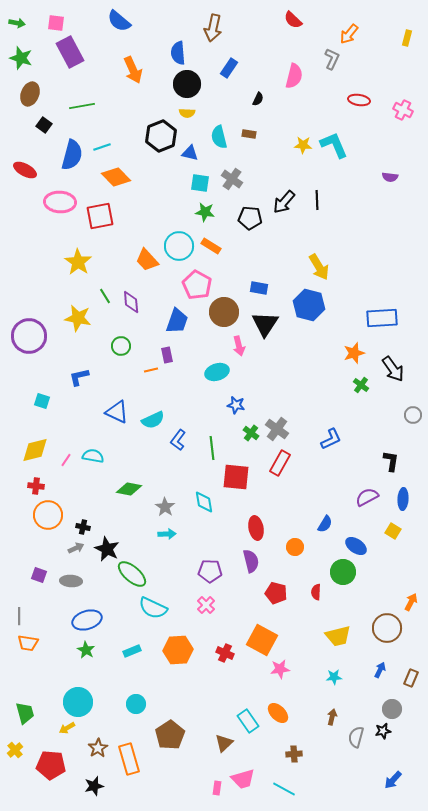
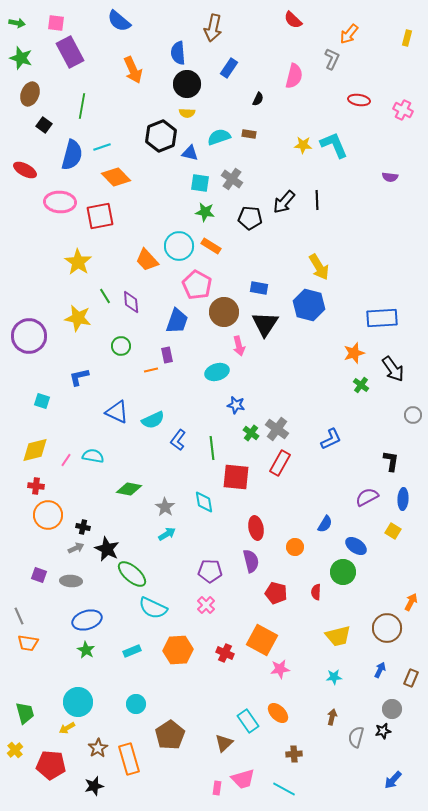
green line at (82, 106): rotated 70 degrees counterclockwise
cyan semicircle at (219, 137): rotated 85 degrees clockwise
cyan arrow at (167, 534): rotated 30 degrees counterclockwise
gray line at (19, 616): rotated 24 degrees counterclockwise
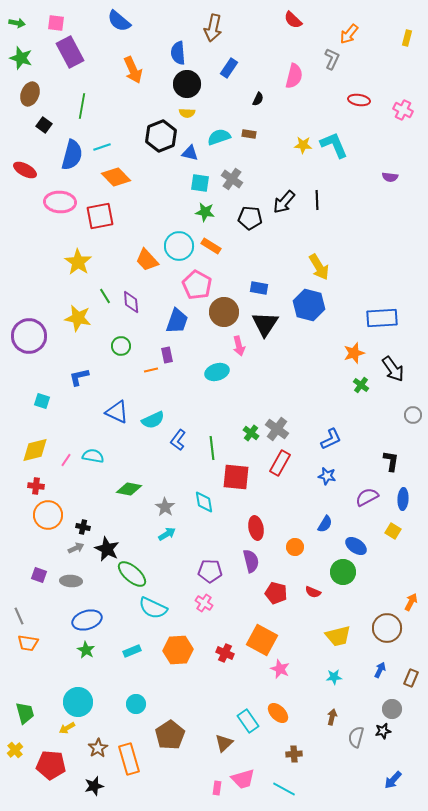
blue star at (236, 405): moved 91 px right, 71 px down
red semicircle at (316, 592): moved 3 px left; rotated 70 degrees counterclockwise
pink cross at (206, 605): moved 2 px left, 2 px up; rotated 12 degrees counterclockwise
pink star at (280, 669): rotated 30 degrees clockwise
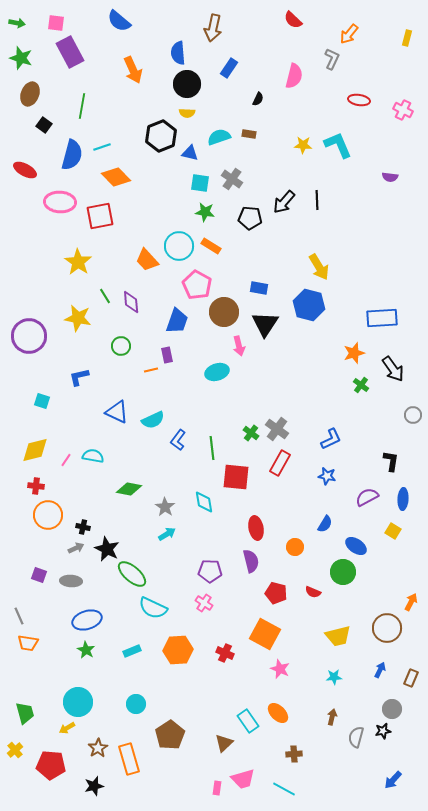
cyan L-shape at (334, 145): moved 4 px right
orange square at (262, 640): moved 3 px right, 6 px up
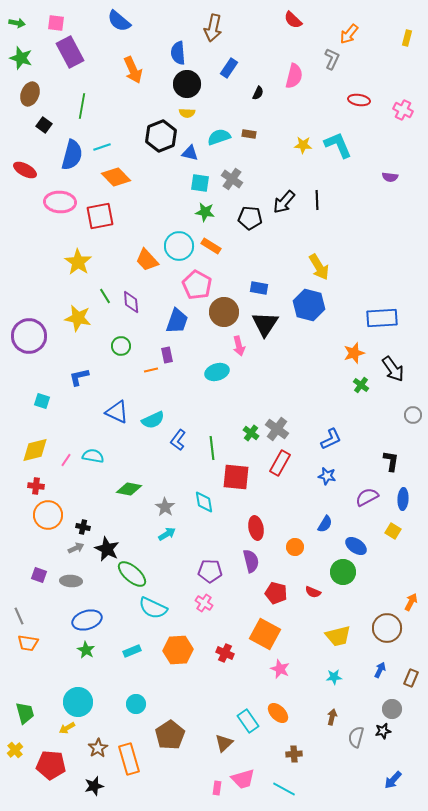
black semicircle at (258, 99): moved 6 px up
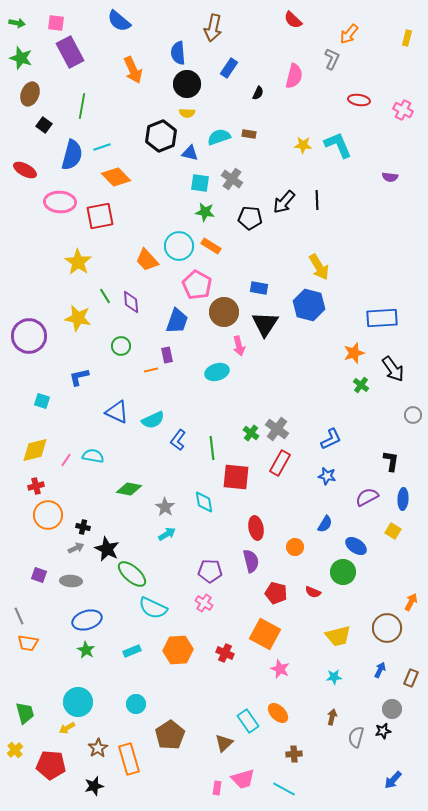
red cross at (36, 486): rotated 21 degrees counterclockwise
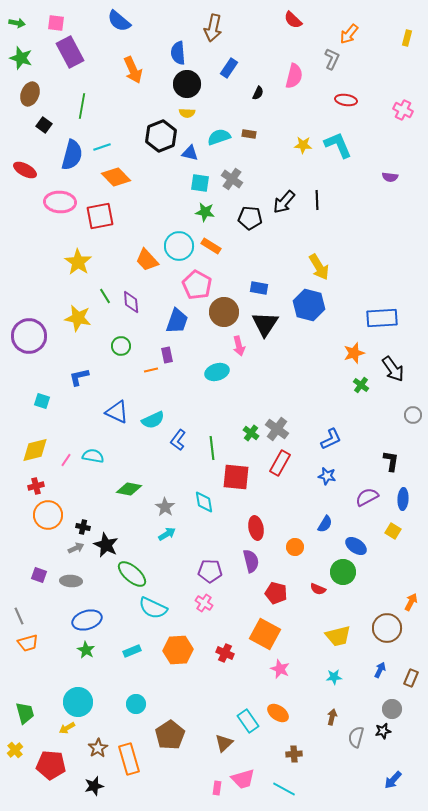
red ellipse at (359, 100): moved 13 px left
black star at (107, 549): moved 1 px left, 4 px up
red semicircle at (313, 592): moved 5 px right, 3 px up
orange trapezoid at (28, 643): rotated 25 degrees counterclockwise
orange ellipse at (278, 713): rotated 10 degrees counterclockwise
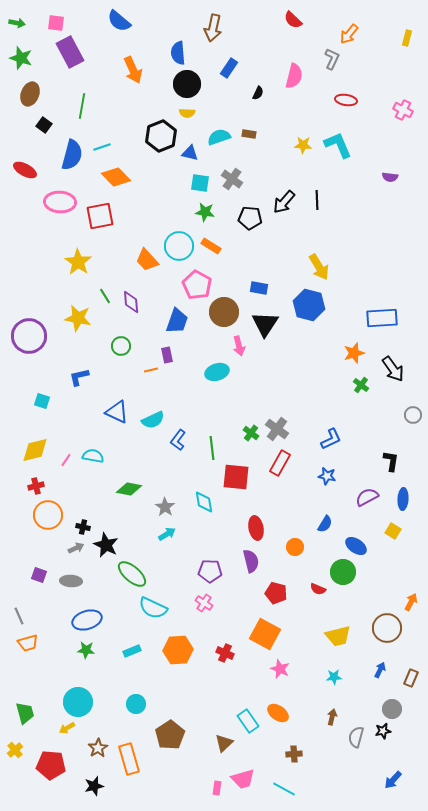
green star at (86, 650): rotated 24 degrees counterclockwise
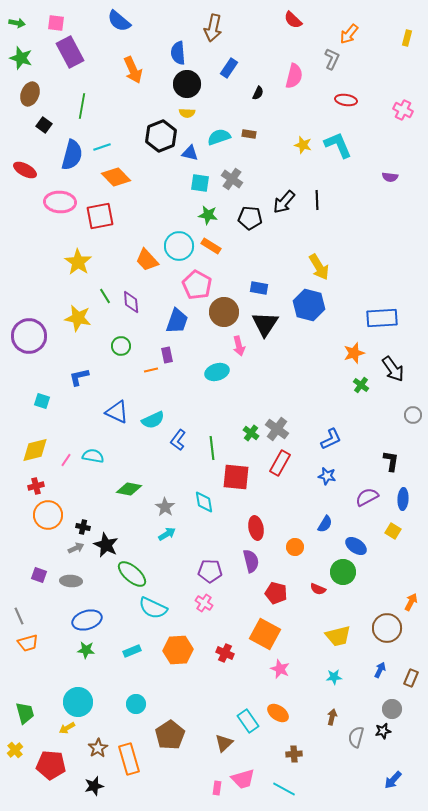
yellow star at (303, 145): rotated 12 degrees clockwise
green star at (205, 212): moved 3 px right, 3 px down
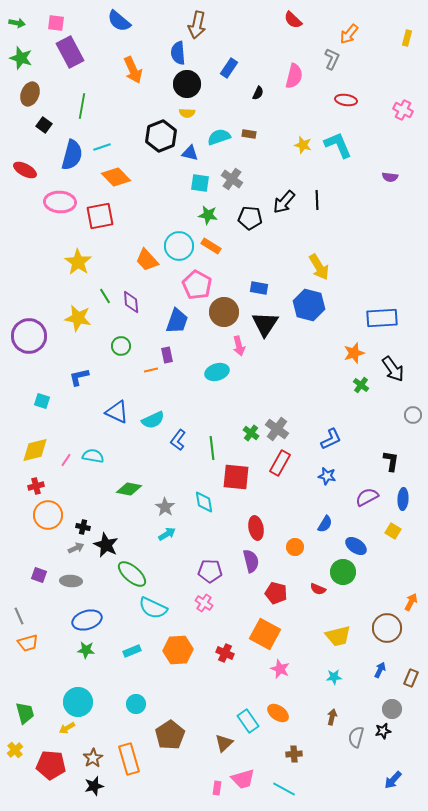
brown arrow at (213, 28): moved 16 px left, 3 px up
brown star at (98, 748): moved 5 px left, 10 px down
